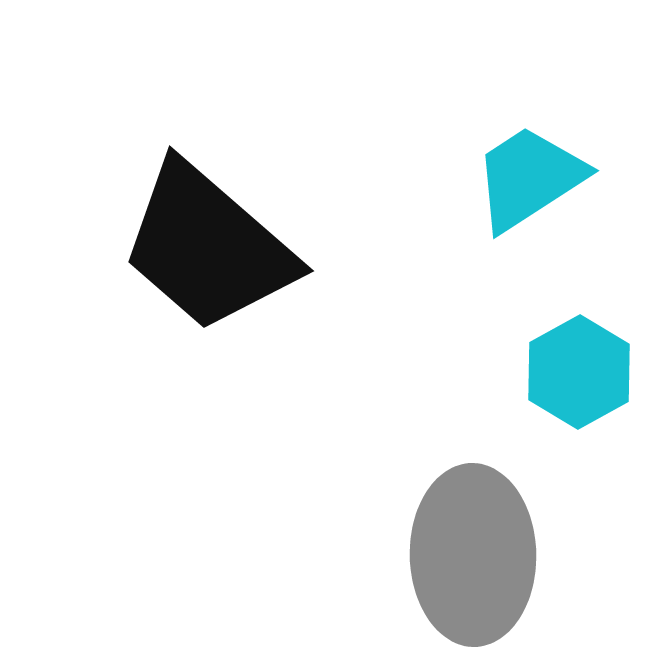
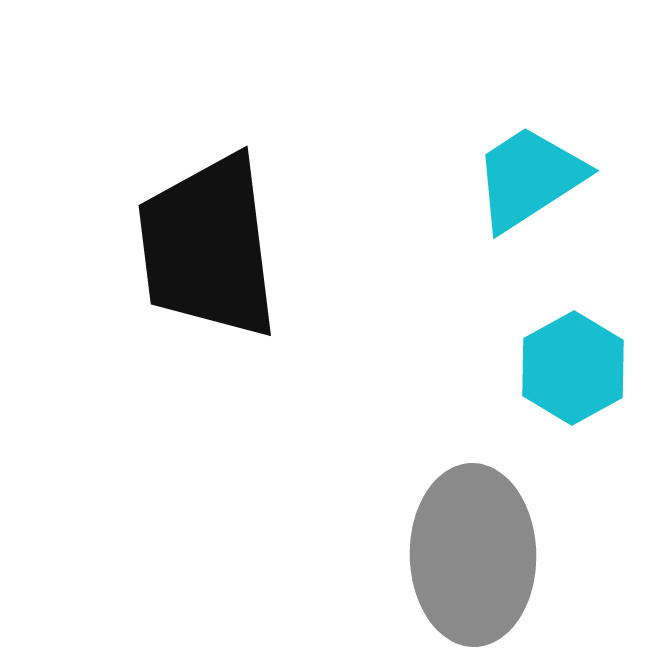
black trapezoid: rotated 42 degrees clockwise
cyan hexagon: moved 6 px left, 4 px up
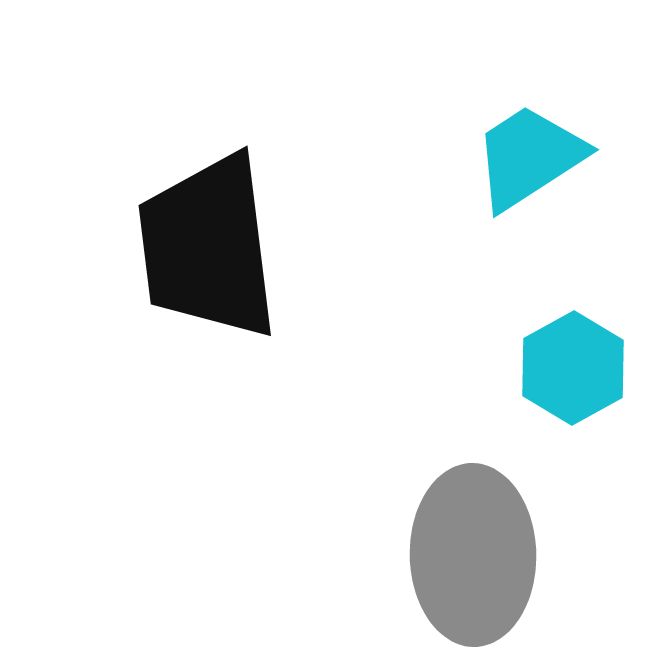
cyan trapezoid: moved 21 px up
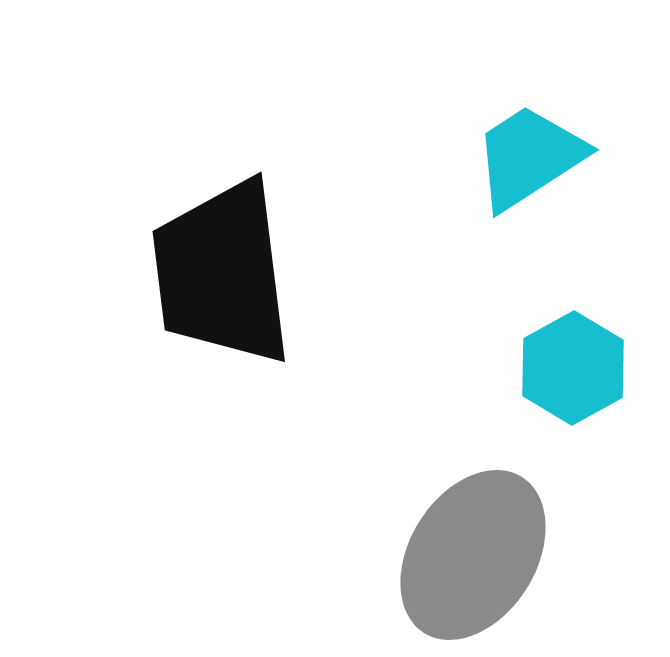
black trapezoid: moved 14 px right, 26 px down
gray ellipse: rotated 33 degrees clockwise
